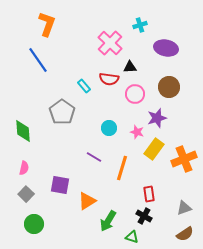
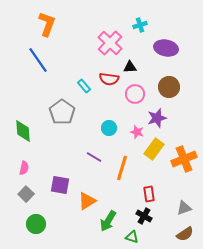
green circle: moved 2 px right
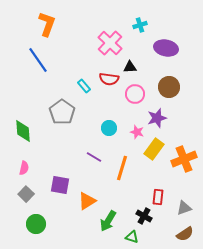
red rectangle: moved 9 px right, 3 px down; rotated 14 degrees clockwise
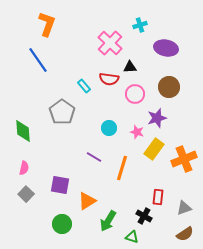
green circle: moved 26 px right
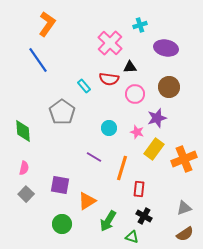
orange L-shape: rotated 15 degrees clockwise
red rectangle: moved 19 px left, 8 px up
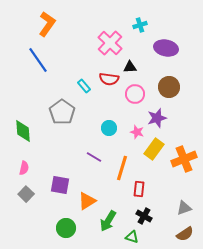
green circle: moved 4 px right, 4 px down
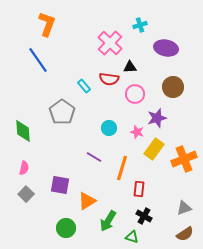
orange L-shape: rotated 15 degrees counterclockwise
brown circle: moved 4 px right
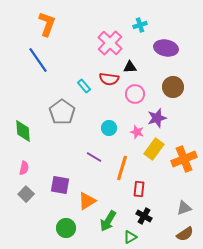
green triangle: moved 2 px left; rotated 48 degrees counterclockwise
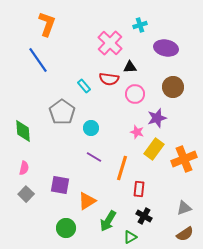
cyan circle: moved 18 px left
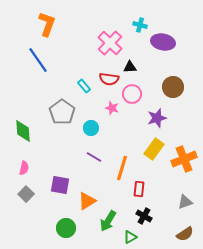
cyan cross: rotated 32 degrees clockwise
purple ellipse: moved 3 px left, 6 px up
pink circle: moved 3 px left
pink star: moved 25 px left, 24 px up
gray triangle: moved 1 px right, 6 px up
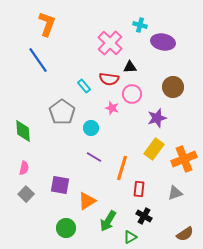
gray triangle: moved 10 px left, 9 px up
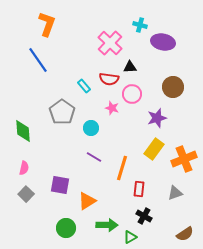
green arrow: moved 1 px left, 4 px down; rotated 120 degrees counterclockwise
